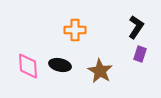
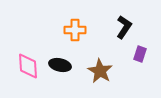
black L-shape: moved 12 px left
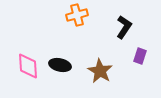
orange cross: moved 2 px right, 15 px up; rotated 15 degrees counterclockwise
purple rectangle: moved 2 px down
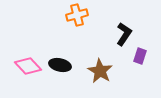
black L-shape: moved 7 px down
pink diamond: rotated 40 degrees counterclockwise
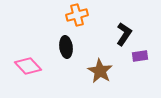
purple rectangle: rotated 63 degrees clockwise
black ellipse: moved 6 px right, 18 px up; rotated 70 degrees clockwise
